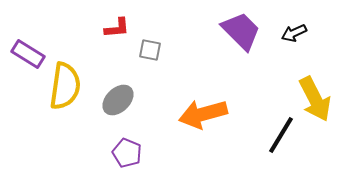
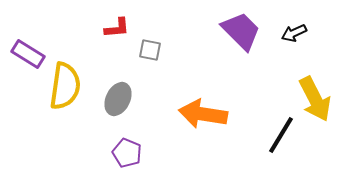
gray ellipse: moved 1 px up; rotated 20 degrees counterclockwise
orange arrow: rotated 24 degrees clockwise
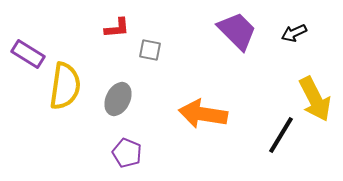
purple trapezoid: moved 4 px left
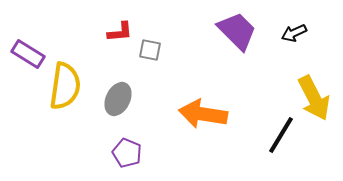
red L-shape: moved 3 px right, 4 px down
yellow arrow: moved 1 px left, 1 px up
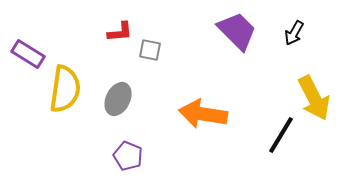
black arrow: rotated 35 degrees counterclockwise
yellow semicircle: moved 3 px down
purple pentagon: moved 1 px right, 3 px down
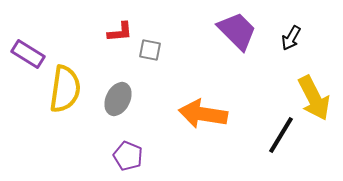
black arrow: moved 3 px left, 5 px down
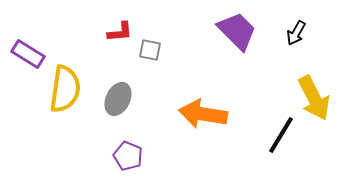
black arrow: moved 5 px right, 5 px up
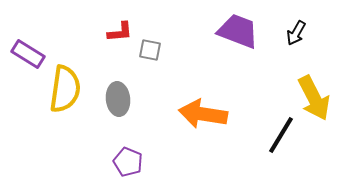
purple trapezoid: moved 1 px right; rotated 24 degrees counterclockwise
gray ellipse: rotated 32 degrees counterclockwise
purple pentagon: moved 6 px down
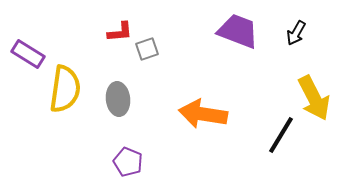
gray square: moved 3 px left, 1 px up; rotated 30 degrees counterclockwise
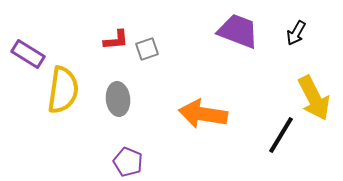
red L-shape: moved 4 px left, 8 px down
yellow semicircle: moved 2 px left, 1 px down
